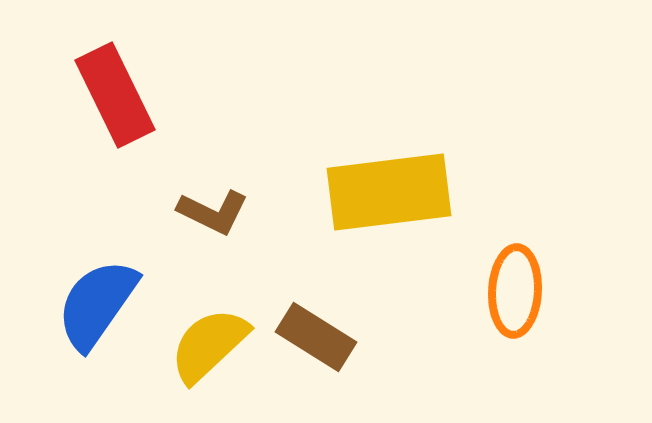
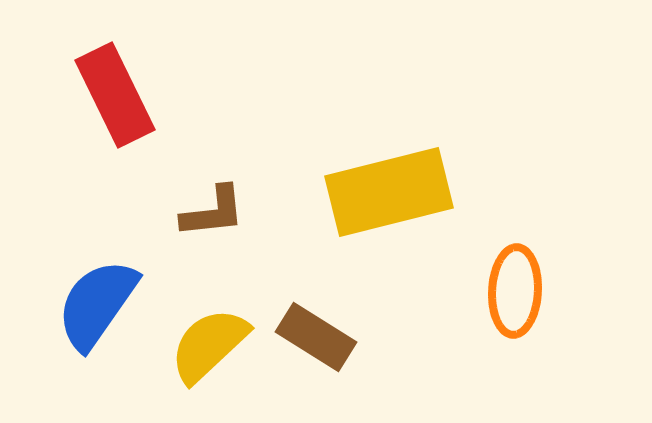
yellow rectangle: rotated 7 degrees counterclockwise
brown L-shape: rotated 32 degrees counterclockwise
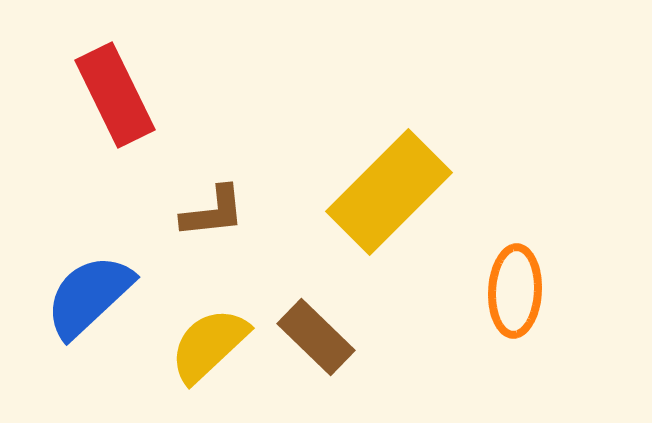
yellow rectangle: rotated 31 degrees counterclockwise
blue semicircle: moved 8 px left, 8 px up; rotated 12 degrees clockwise
brown rectangle: rotated 12 degrees clockwise
